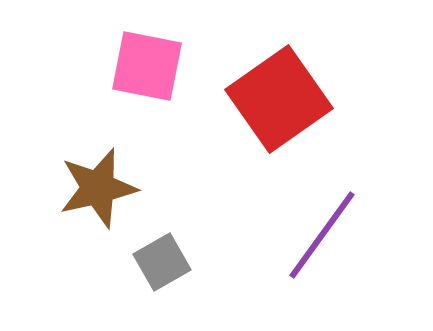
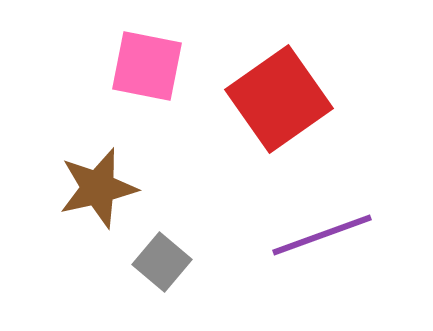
purple line: rotated 34 degrees clockwise
gray square: rotated 20 degrees counterclockwise
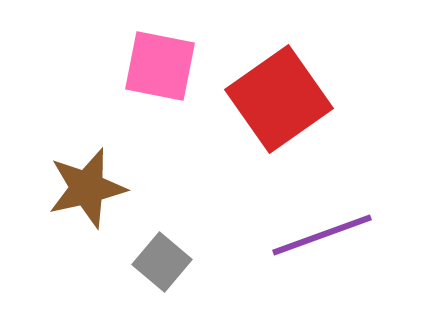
pink square: moved 13 px right
brown star: moved 11 px left
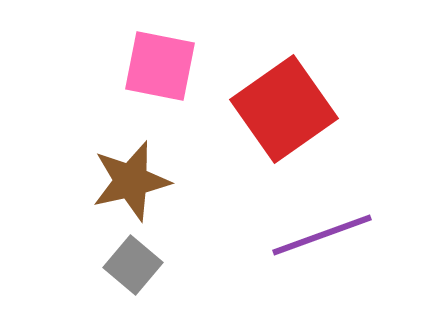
red square: moved 5 px right, 10 px down
brown star: moved 44 px right, 7 px up
gray square: moved 29 px left, 3 px down
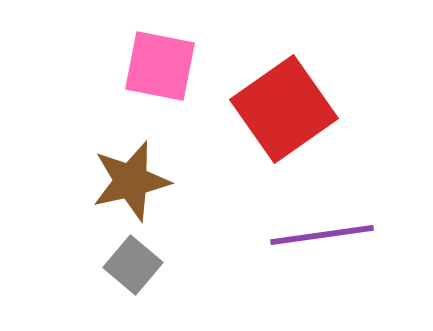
purple line: rotated 12 degrees clockwise
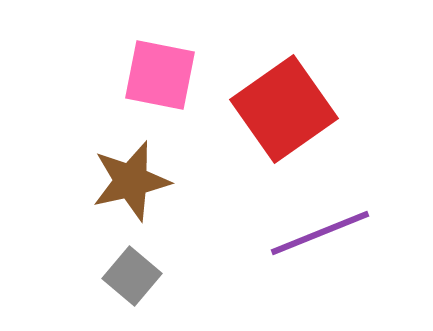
pink square: moved 9 px down
purple line: moved 2 px left, 2 px up; rotated 14 degrees counterclockwise
gray square: moved 1 px left, 11 px down
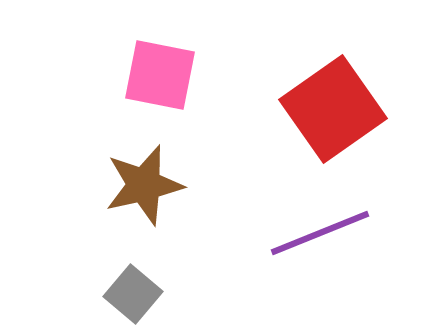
red square: moved 49 px right
brown star: moved 13 px right, 4 px down
gray square: moved 1 px right, 18 px down
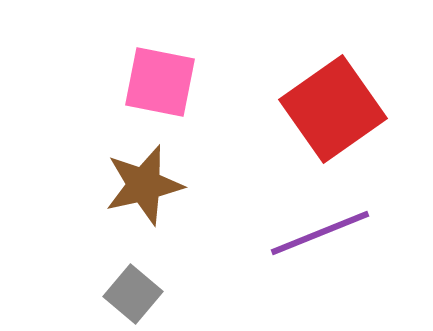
pink square: moved 7 px down
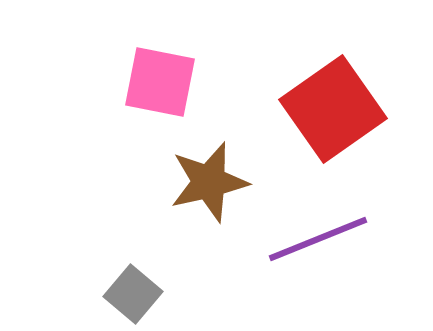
brown star: moved 65 px right, 3 px up
purple line: moved 2 px left, 6 px down
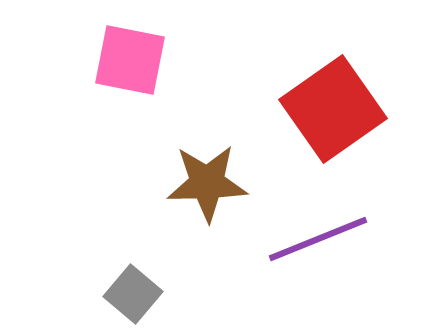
pink square: moved 30 px left, 22 px up
brown star: moved 2 px left, 1 px down; rotated 12 degrees clockwise
